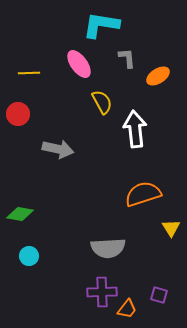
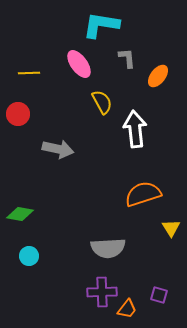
orange ellipse: rotated 20 degrees counterclockwise
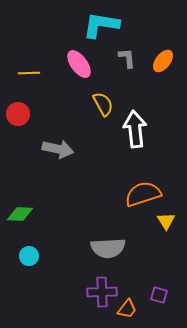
orange ellipse: moved 5 px right, 15 px up
yellow semicircle: moved 1 px right, 2 px down
green diamond: rotated 8 degrees counterclockwise
yellow triangle: moved 5 px left, 7 px up
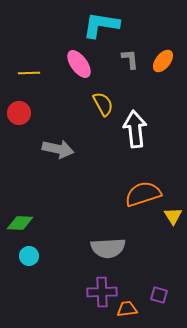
gray L-shape: moved 3 px right, 1 px down
red circle: moved 1 px right, 1 px up
green diamond: moved 9 px down
yellow triangle: moved 7 px right, 5 px up
orange trapezoid: rotated 135 degrees counterclockwise
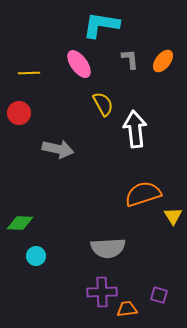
cyan circle: moved 7 px right
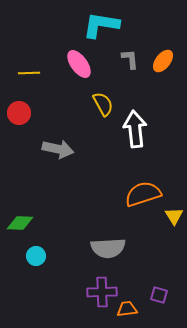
yellow triangle: moved 1 px right
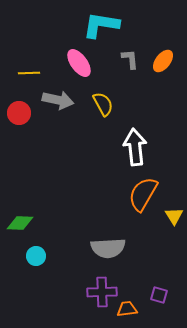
pink ellipse: moved 1 px up
white arrow: moved 18 px down
gray arrow: moved 49 px up
orange semicircle: rotated 42 degrees counterclockwise
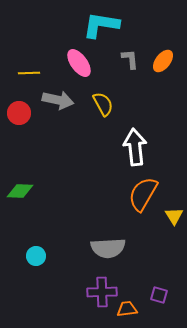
green diamond: moved 32 px up
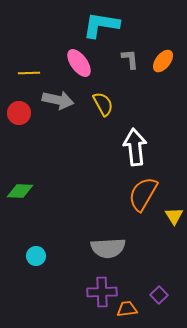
purple square: rotated 30 degrees clockwise
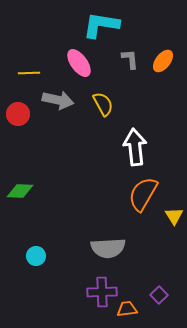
red circle: moved 1 px left, 1 px down
